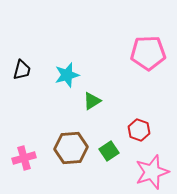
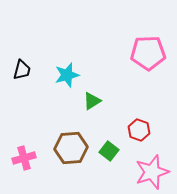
green square: rotated 18 degrees counterclockwise
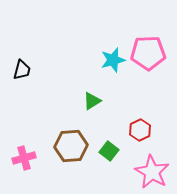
cyan star: moved 46 px right, 15 px up
red hexagon: moved 1 px right; rotated 15 degrees clockwise
brown hexagon: moved 2 px up
pink star: rotated 24 degrees counterclockwise
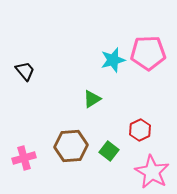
black trapezoid: moved 3 px right, 1 px down; rotated 55 degrees counterclockwise
green triangle: moved 2 px up
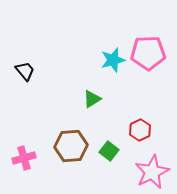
pink star: rotated 16 degrees clockwise
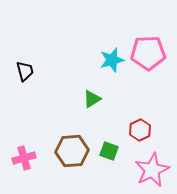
cyan star: moved 1 px left
black trapezoid: rotated 25 degrees clockwise
brown hexagon: moved 1 px right, 5 px down
green square: rotated 18 degrees counterclockwise
pink star: moved 2 px up
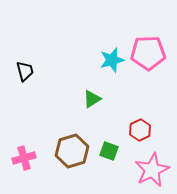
brown hexagon: rotated 12 degrees counterclockwise
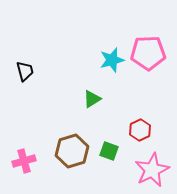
pink cross: moved 3 px down
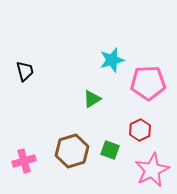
pink pentagon: moved 30 px down
green square: moved 1 px right, 1 px up
